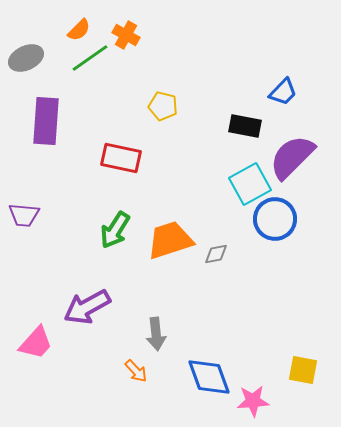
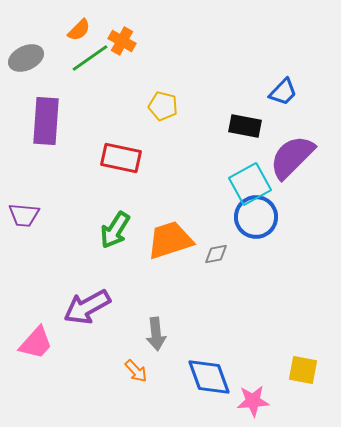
orange cross: moved 4 px left, 6 px down
blue circle: moved 19 px left, 2 px up
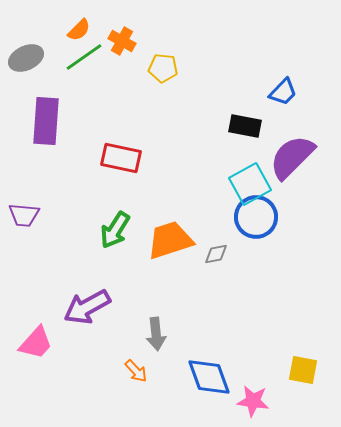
green line: moved 6 px left, 1 px up
yellow pentagon: moved 38 px up; rotated 8 degrees counterclockwise
pink star: rotated 12 degrees clockwise
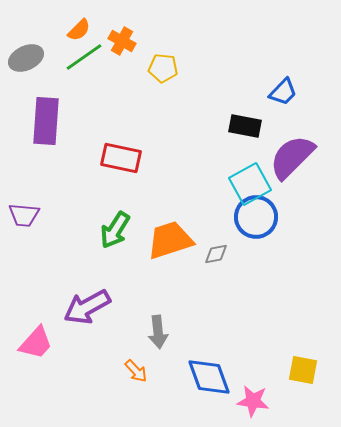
gray arrow: moved 2 px right, 2 px up
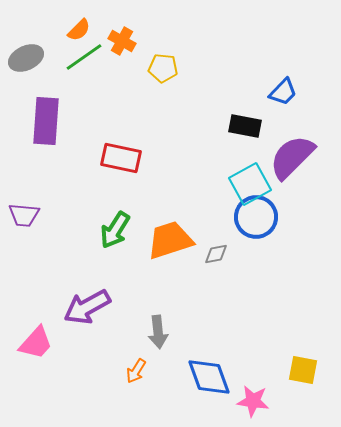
orange arrow: rotated 75 degrees clockwise
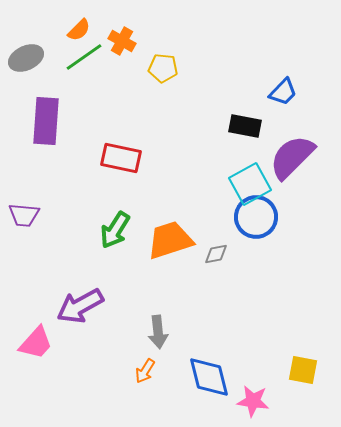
purple arrow: moved 7 px left, 1 px up
orange arrow: moved 9 px right
blue diamond: rotated 6 degrees clockwise
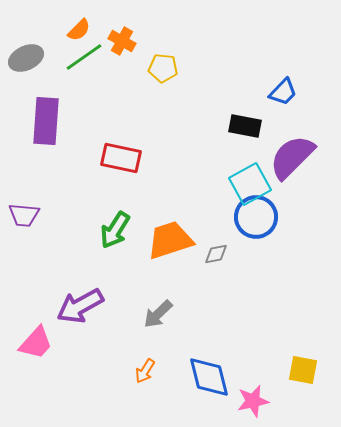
gray arrow: moved 18 px up; rotated 52 degrees clockwise
pink star: rotated 20 degrees counterclockwise
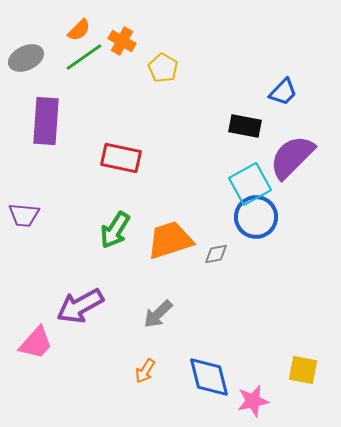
yellow pentagon: rotated 24 degrees clockwise
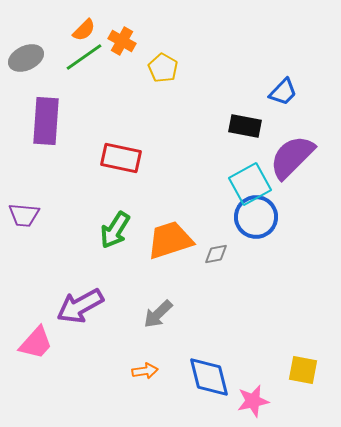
orange semicircle: moved 5 px right
orange arrow: rotated 130 degrees counterclockwise
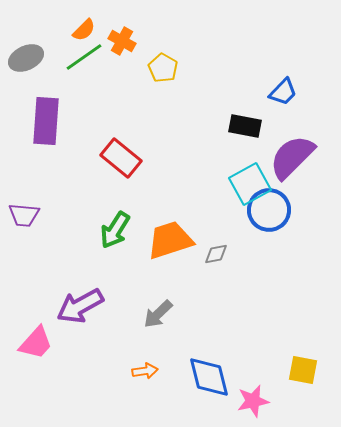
red rectangle: rotated 27 degrees clockwise
blue circle: moved 13 px right, 7 px up
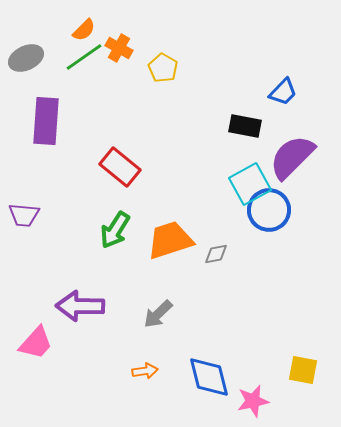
orange cross: moved 3 px left, 7 px down
red rectangle: moved 1 px left, 9 px down
purple arrow: rotated 30 degrees clockwise
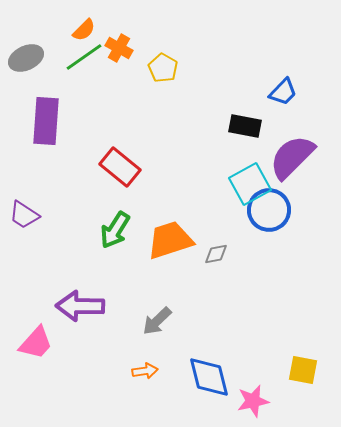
purple trapezoid: rotated 28 degrees clockwise
gray arrow: moved 1 px left, 7 px down
